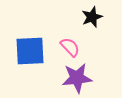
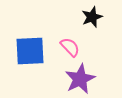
purple star: moved 3 px right, 1 px down; rotated 20 degrees counterclockwise
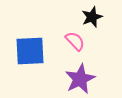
pink semicircle: moved 5 px right, 6 px up
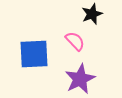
black star: moved 3 px up
blue square: moved 4 px right, 3 px down
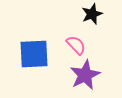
pink semicircle: moved 1 px right, 4 px down
purple star: moved 5 px right, 4 px up
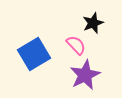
black star: moved 1 px right, 9 px down
blue square: rotated 28 degrees counterclockwise
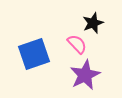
pink semicircle: moved 1 px right, 1 px up
blue square: rotated 12 degrees clockwise
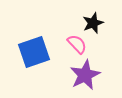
blue square: moved 2 px up
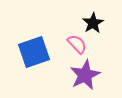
black star: rotated 10 degrees counterclockwise
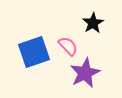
pink semicircle: moved 9 px left, 2 px down
purple star: moved 2 px up
